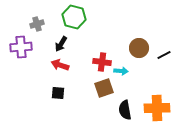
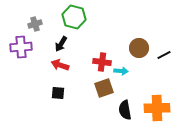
gray cross: moved 2 px left
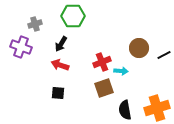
green hexagon: moved 1 px left, 1 px up; rotated 15 degrees counterclockwise
purple cross: rotated 25 degrees clockwise
red cross: rotated 30 degrees counterclockwise
orange cross: rotated 15 degrees counterclockwise
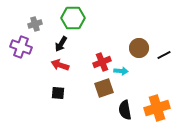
green hexagon: moved 2 px down
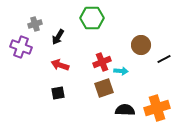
green hexagon: moved 19 px right
black arrow: moved 3 px left, 7 px up
brown circle: moved 2 px right, 3 px up
black line: moved 4 px down
black square: rotated 16 degrees counterclockwise
black semicircle: rotated 102 degrees clockwise
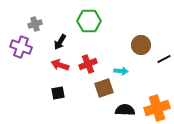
green hexagon: moved 3 px left, 3 px down
black arrow: moved 2 px right, 5 px down
red cross: moved 14 px left, 2 px down
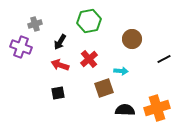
green hexagon: rotated 10 degrees counterclockwise
brown circle: moved 9 px left, 6 px up
red cross: moved 1 px right, 5 px up; rotated 18 degrees counterclockwise
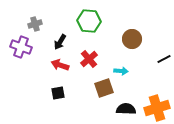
green hexagon: rotated 15 degrees clockwise
black semicircle: moved 1 px right, 1 px up
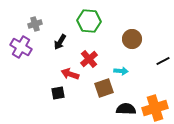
purple cross: rotated 10 degrees clockwise
black line: moved 1 px left, 2 px down
red arrow: moved 10 px right, 9 px down
orange cross: moved 2 px left
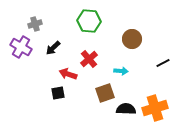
black arrow: moved 7 px left, 6 px down; rotated 14 degrees clockwise
black line: moved 2 px down
red arrow: moved 2 px left
brown square: moved 1 px right, 5 px down
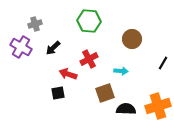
red cross: rotated 12 degrees clockwise
black line: rotated 32 degrees counterclockwise
orange cross: moved 3 px right, 2 px up
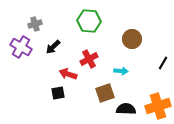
black arrow: moved 1 px up
